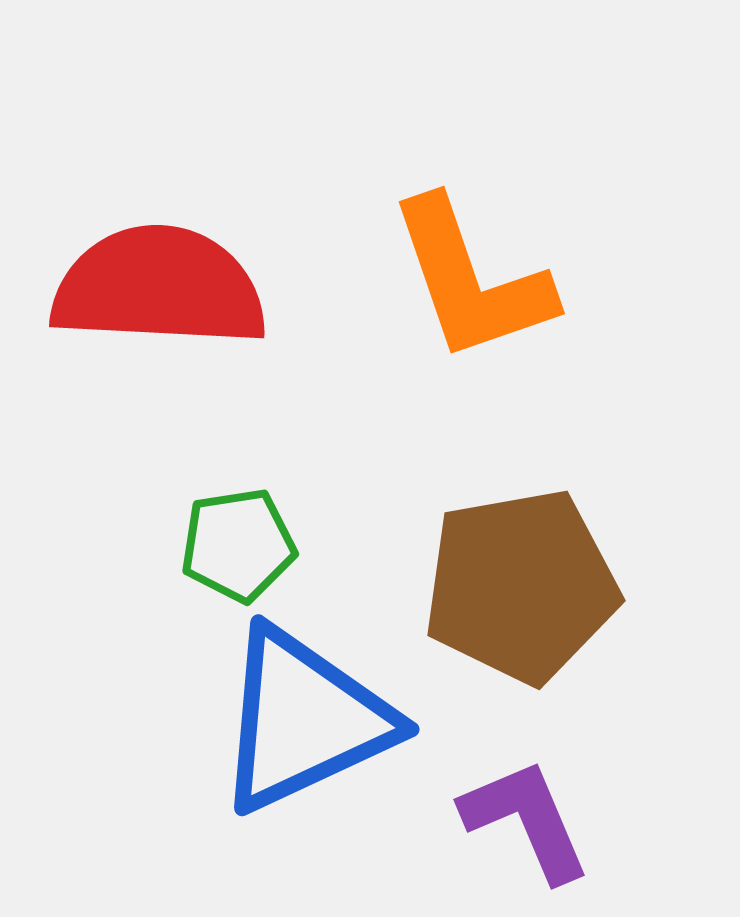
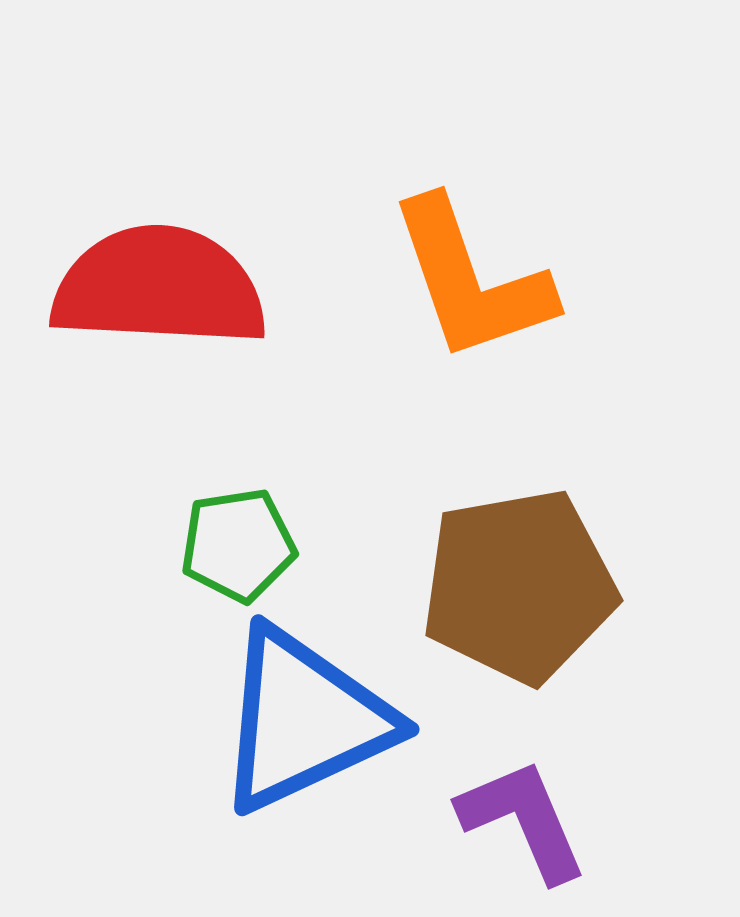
brown pentagon: moved 2 px left
purple L-shape: moved 3 px left
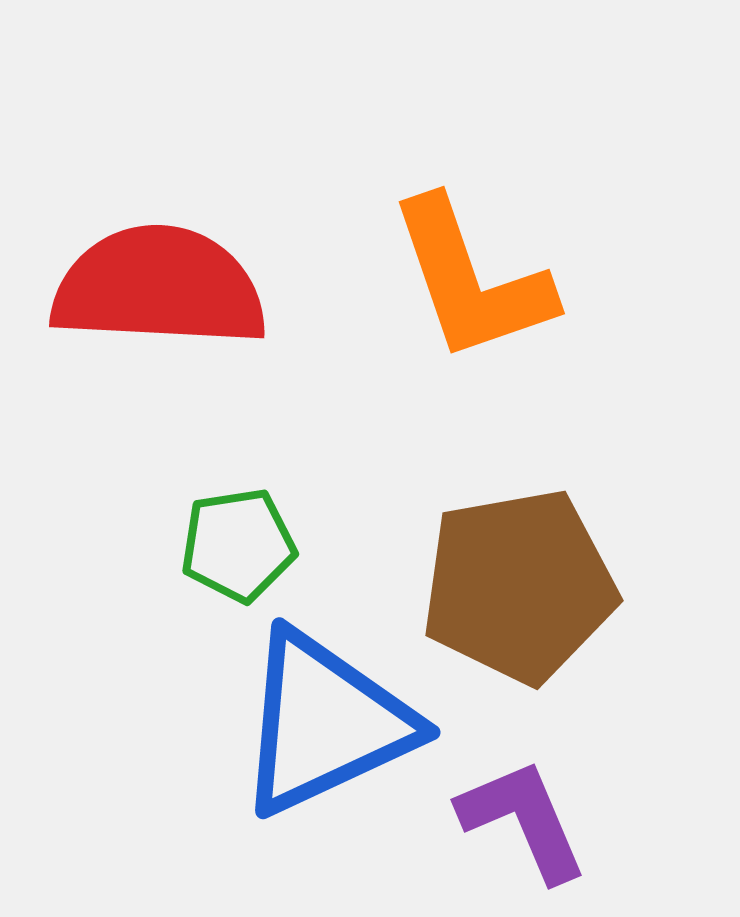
blue triangle: moved 21 px right, 3 px down
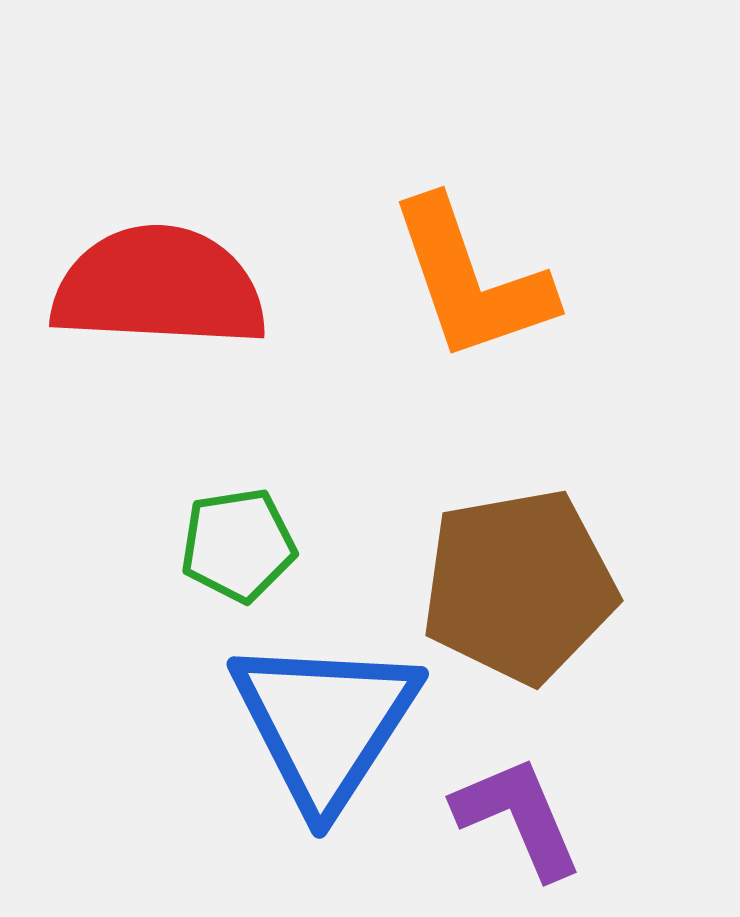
blue triangle: rotated 32 degrees counterclockwise
purple L-shape: moved 5 px left, 3 px up
